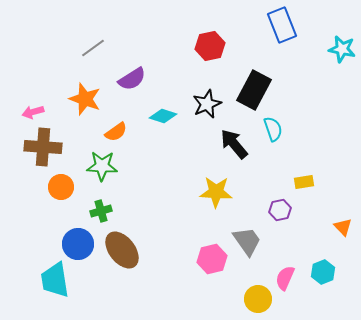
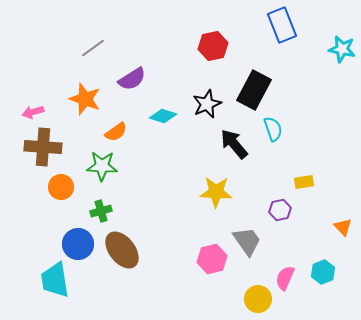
red hexagon: moved 3 px right
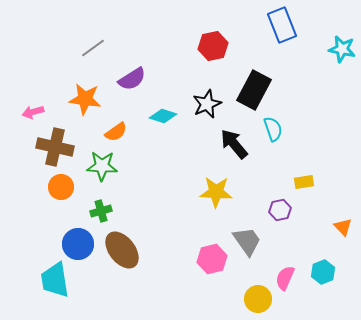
orange star: rotated 12 degrees counterclockwise
brown cross: moved 12 px right; rotated 9 degrees clockwise
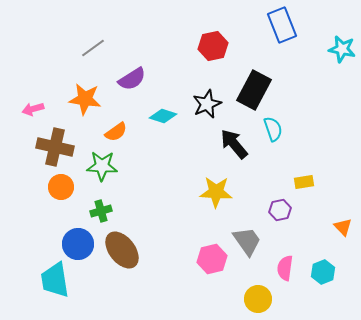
pink arrow: moved 3 px up
pink semicircle: moved 10 px up; rotated 15 degrees counterclockwise
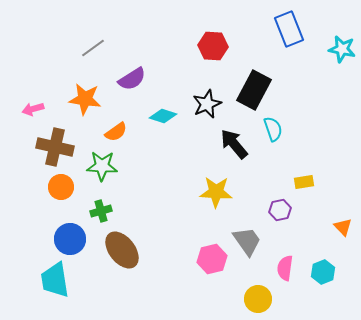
blue rectangle: moved 7 px right, 4 px down
red hexagon: rotated 16 degrees clockwise
blue circle: moved 8 px left, 5 px up
